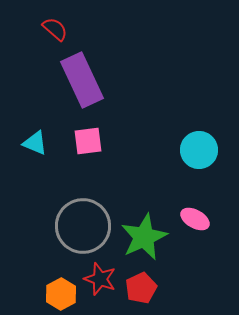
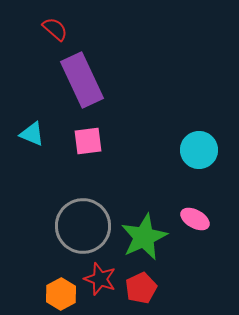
cyan triangle: moved 3 px left, 9 px up
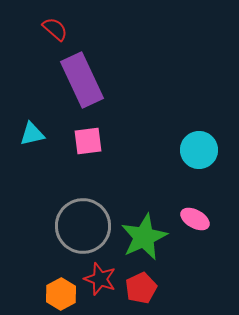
cyan triangle: rotated 36 degrees counterclockwise
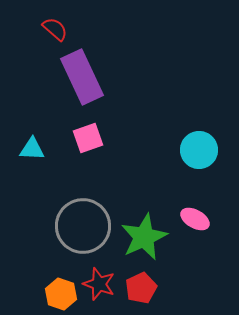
purple rectangle: moved 3 px up
cyan triangle: moved 15 px down; rotated 16 degrees clockwise
pink square: moved 3 px up; rotated 12 degrees counterclockwise
red star: moved 1 px left, 5 px down
orange hexagon: rotated 12 degrees counterclockwise
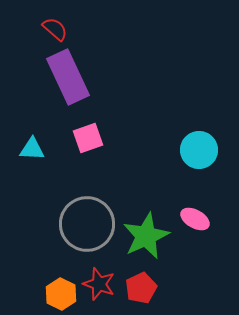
purple rectangle: moved 14 px left
gray circle: moved 4 px right, 2 px up
green star: moved 2 px right, 1 px up
orange hexagon: rotated 8 degrees clockwise
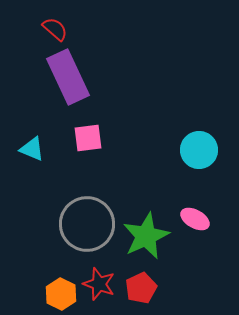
pink square: rotated 12 degrees clockwise
cyan triangle: rotated 20 degrees clockwise
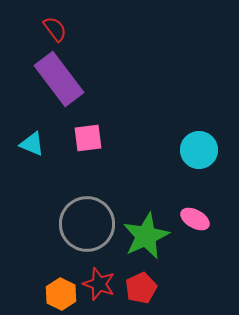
red semicircle: rotated 12 degrees clockwise
purple rectangle: moved 9 px left, 2 px down; rotated 12 degrees counterclockwise
cyan triangle: moved 5 px up
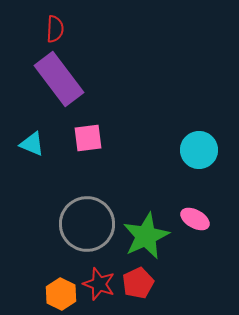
red semicircle: rotated 40 degrees clockwise
red pentagon: moved 3 px left, 5 px up
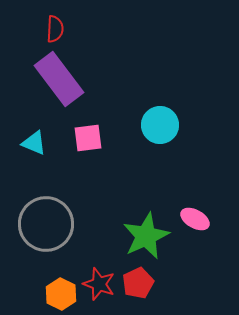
cyan triangle: moved 2 px right, 1 px up
cyan circle: moved 39 px left, 25 px up
gray circle: moved 41 px left
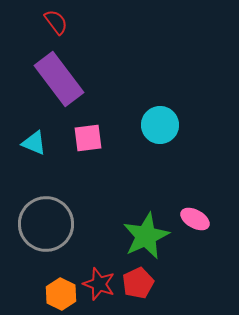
red semicircle: moved 1 px right, 7 px up; rotated 40 degrees counterclockwise
